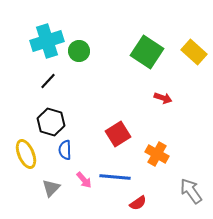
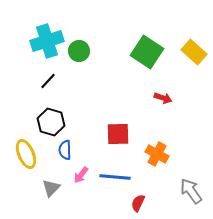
red square: rotated 30 degrees clockwise
pink arrow: moved 3 px left, 5 px up; rotated 78 degrees clockwise
red semicircle: rotated 150 degrees clockwise
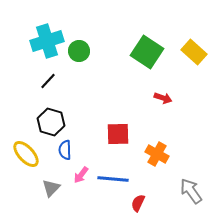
yellow ellipse: rotated 20 degrees counterclockwise
blue line: moved 2 px left, 2 px down
